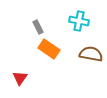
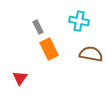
orange rectangle: rotated 30 degrees clockwise
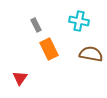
gray rectangle: moved 2 px left, 2 px up
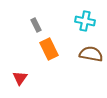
cyan cross: moved 6 px right
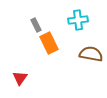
cyan cross: moved 7 px left, 1 px up; rotated 18 degrees counterclockwise
orange rectangle: moved 6 px up
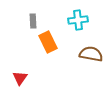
gray rectangle: moved 3 px left, 4 px up; rotated 24 degrees clockwise
orange rectangle: moved 1 px left, 1 px up
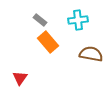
gray rectangle: moved 7 px right, 1 px up; rotated 48 degrees counterclockwise
orange rectangle: rotated 15 degrees counterclockwise
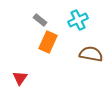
cyan cross: rotated 18 degrees counterclockwise
orange rectangle: rotated 65 degrees clockwise
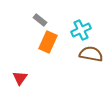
cyan cross: moved 3 px right, 10 px down
